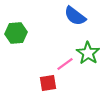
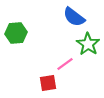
blue semicircle: moved 1 px left, 1 px down
green star: moved 9 px up
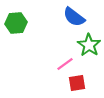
green hexagon: moved 10 px up
green star: moved 1 px right, 1 px down
red square: moved 29 px right
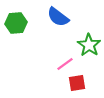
blue semicircle: moved 16 px left
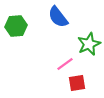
blue semicircle: rotated 15 degrees clockwise
green hexagon: moved 3 px down
green star: moved 1 px up; rotated 15 degrees clockwise
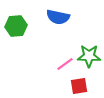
blue semicircle: rotated 40 degrees counterclockwise
green star: moved 12 px down; rotated 25 degrees clockwise
red square: moved 2 px right, 3 px down
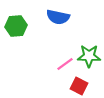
red square: rotated 36 degrees clockwise
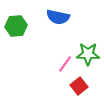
green star: moved 1 px left, 2 px up
pink line: rotated 18 degrees counterclockwise
red square: rotated 24 degrees clockwise
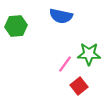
blue semicircle: moved 3 px right, 1 px up
green star: moved 1 px right
